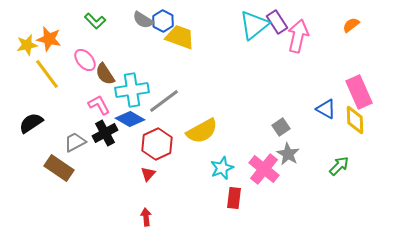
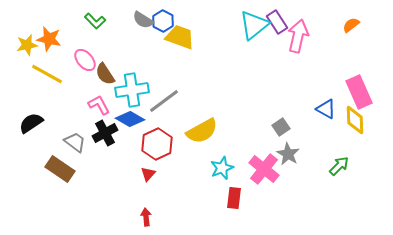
yellow line: rotated 24 degrees counterclockwise
gray trapezoid: rotated 65 degrees clockwise
brown rectangle: moved 1 px right, 1 px down
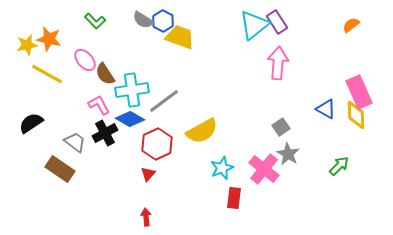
pink arrow: moved 20 px left, 27 px down; rotated 8 degrees counterclockwise
yellow diamond: moved 1 px right, 5 px up
